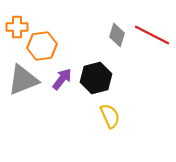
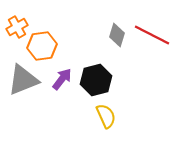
orange cross: rotated 30 degrees counterclockwise
black hexagon: moved 2 px down
yellow semicircle: moved 4 px left
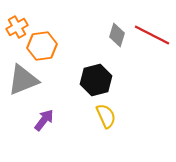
purple arrow: moved 18 px left, 41 px down
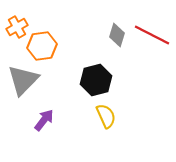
gray triangle: rotated 24 degrees counterclockwise
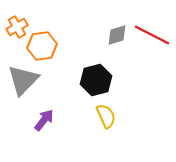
gray diamond: rotated 55 degrees clockwise
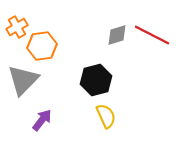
purple arrow: moved 2 px left
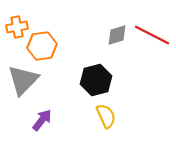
orange cross: rotated 20 degrees clockwise
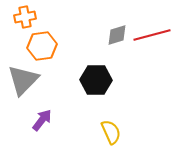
orange cross: moved 8 px right, 10 px up
red line: rotated 42 degrees counterclockwise
black hexagon: rotated 16 degrees clockwise
yellow semicircle: moved 5 px right, 16 px down
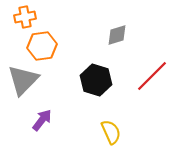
red line: moved 41 px down; rotated 30 degrees counterclockwise
black hexagon: rotated 16 degrees clockwise
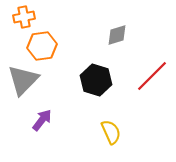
orange cross: moved 1 px left
